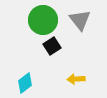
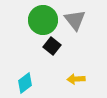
gray triangle: moved 5 px left
black square: rotated 18 degrees counterclockwise
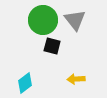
black square: rotated 24 degrees counterclockwise
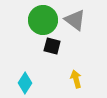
gray triangle: rotated 15 degrees counterclockwise
yellow arrow: rotated 78 degrees clockwise
cyan diamond: rotated 20 degrees counterclockwise
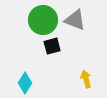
gray triangle: rotated 15 degrees counterclockwise
black square: rotated 30 degrees counterclockwise
yellow arrow: moved 10 px right
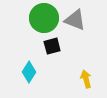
green circle: moved 1 px right, 2 px up
cyan diamond: moved 4 px right, 11 px up
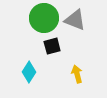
yellow arrow: moved 9 px left, 5 px up
